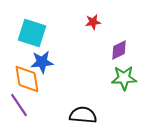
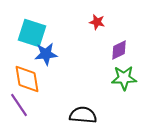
red star: moved 4 px right; rotated 21 degrees clockwise
blue star: moved 4 px right, 8 px up
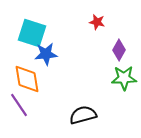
purple diamond: rotated 35 degrees counterclockwise
black semicircle: rotated 20 degrees counterclockwise
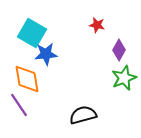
red star: moved 3 px down
cyan square: rotated 12 degrees clockwise
green star: rotated 20 degrees counterclockwise
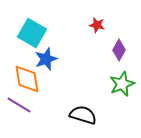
blue star: moved 5 px down; rotated 15 degrees counterclockwise
green star: moved 2 px left, 6 px down
purple line: rotated 25 degrees counterclockwise
black semicircle: rotated 32 degrees clockwise
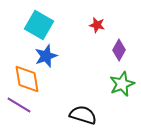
cyan square: moved 7 px right, 8 px up
blue star: moved 3 px up
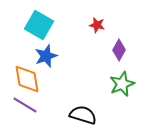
purple line: moved 6 px right
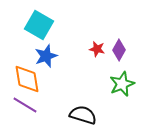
red star: moved 24 px down
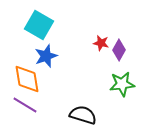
red star: moved 4 px right, 6 px up
green star: rotated 15 degrees clockwise
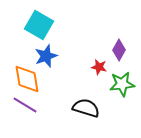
red star: moved 2 px left, 24 px down
black semicircle: moved 3 px right, 7 px up
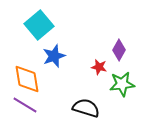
cyan square: rotated 20 degrees clockwise
blue star: moved 8 px right
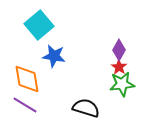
blue star: rotated 30 degrees clockwise
red star: moved 20 px right; rotated 21 degrees clockwise
